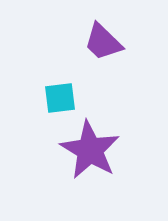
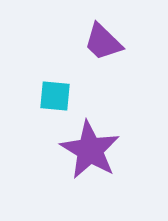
cyan square: moved 5 px left, 2 px up; rotated 12 degrees clockwise
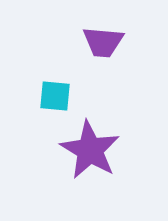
purple trapezoid: rotated 39 degrees counterclockwise
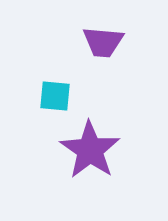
purple star: rotated 4 degrees clockwise
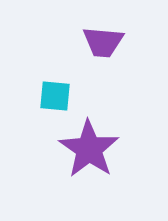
purple star: moved 1 px left, 1 px up
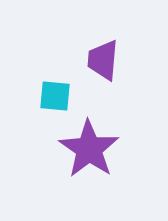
purple trapezoid: moved 18 px down; rotated 90 degrees clockwise
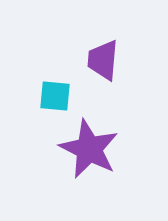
purple star: rotated 8 degrees counterclockwise
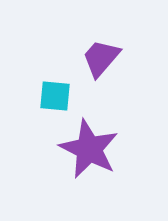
purple trapezoid: moved 2 px left, 2 px up; rotated 36 degrees clockwise
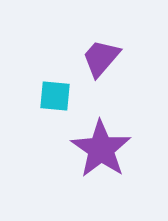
purple star: moved 12 px right; rotated 8 degrees clockwise
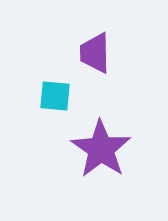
purple trapezoid: moved 6 px left, 5 px up; rotated 42 degrees counterclockwise
